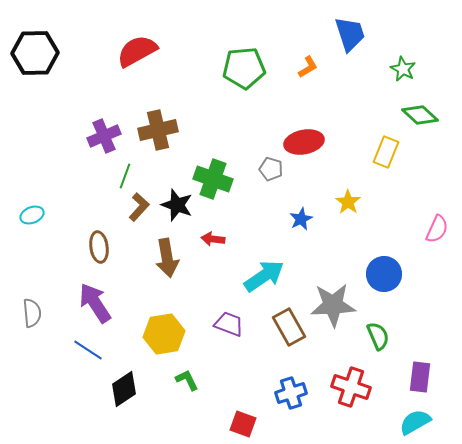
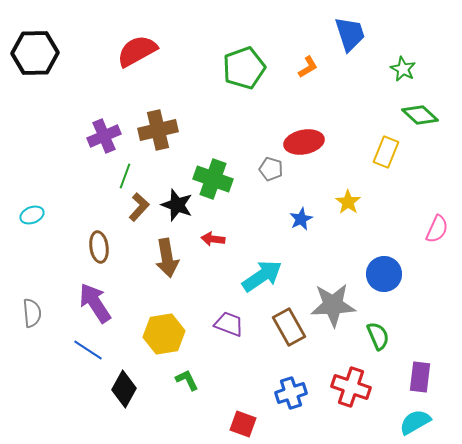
green pentagon: rotated 15 degrees counterclockwise
cyan arrow: moved 2 px left
black diamond: rotated 27 degrees counterclockwise
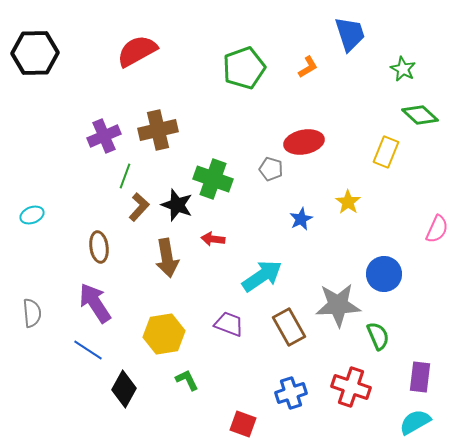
gray star: moved 5 px right
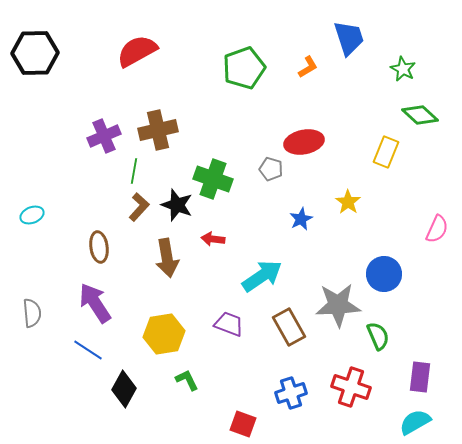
blue trapezoid: moved 1 px left, 4 px down
green line: moved 9 px right, 5 px up; rotated 10 degrees counterclockwise
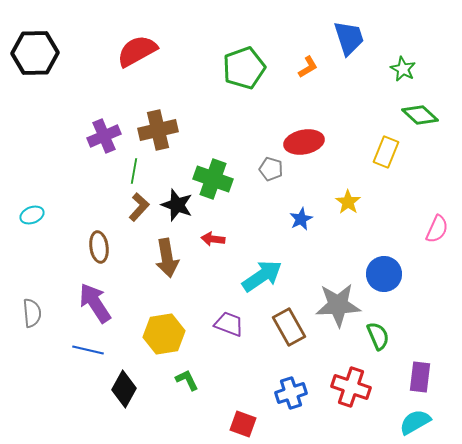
blue line: rotated 20 degrees counterclockwise
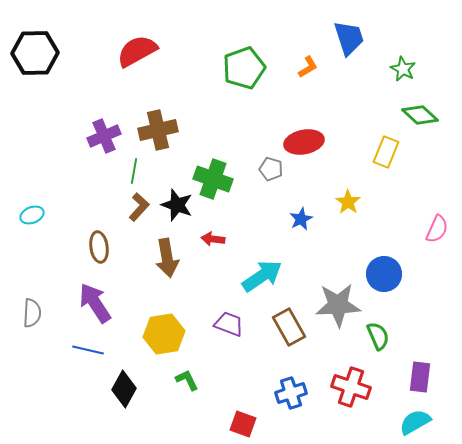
gray semicircle: rotated 8 degrees clockwise
